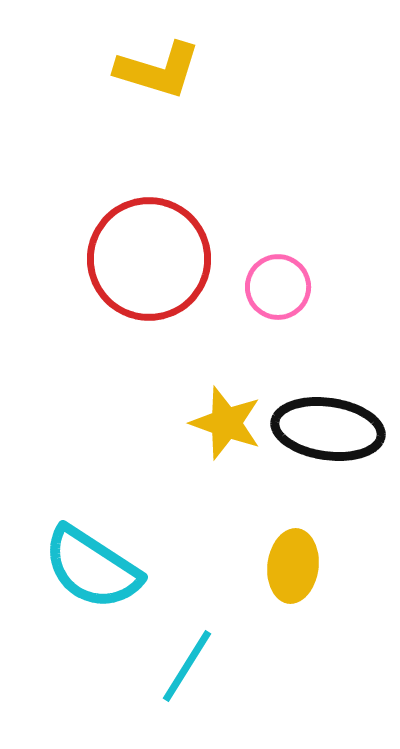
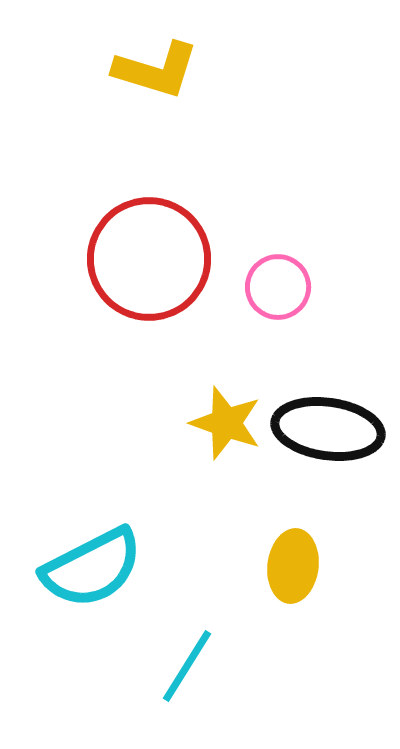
yellow L-shape: moved 2 px left
cyan semicircle: rotated 60 degrees counterclockwise
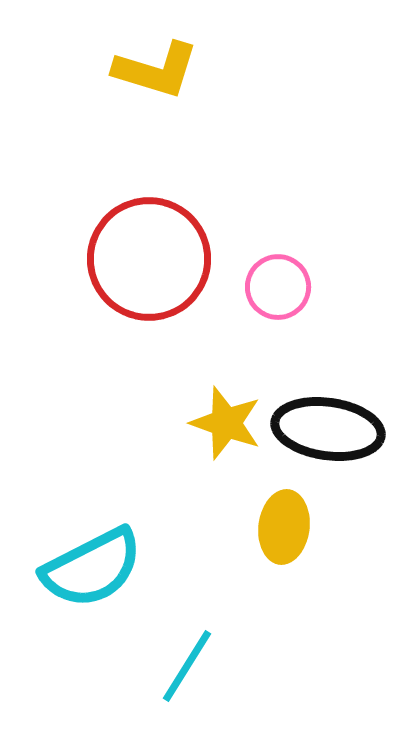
yellow ellipse: moved 9 px left, 39 px up
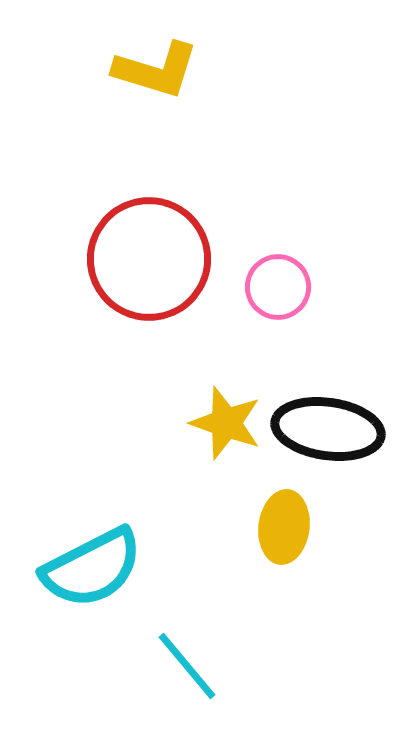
cyan line: rotated 72 degrees counterclockwise
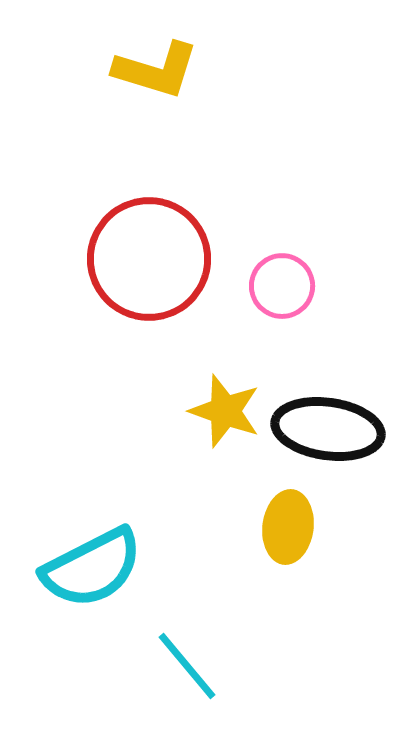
pink circle: moved 4 px right, 1 px up
yellow star: moved 1 px left, 12 px up
yellow ellipse: moved 4 px right
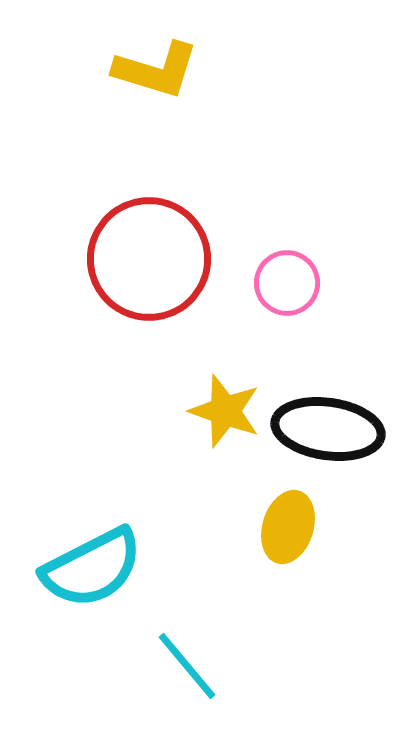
pink circle: moved 5 px right, 3 px up
yellow ellipse: rotated 10 degrees clockwise
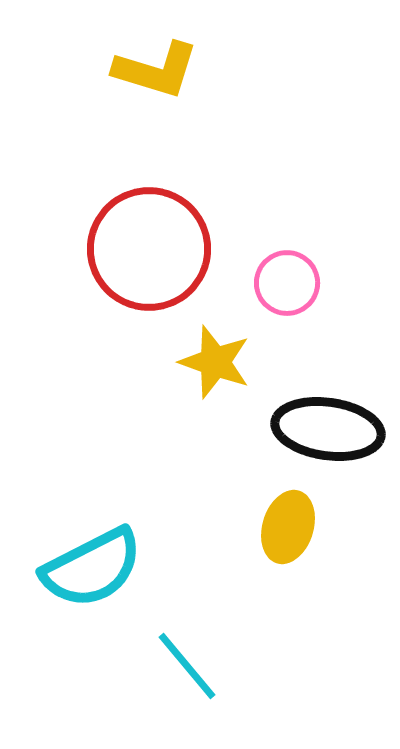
red circle: moved 10 px up
yellow star: moved 10 px left, 49 px up
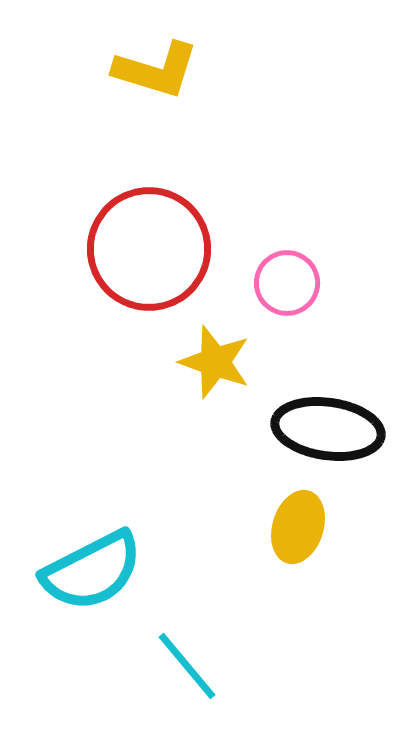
yellow ellipse: moved 10 px right
cyan semicircle: moved 3 px down
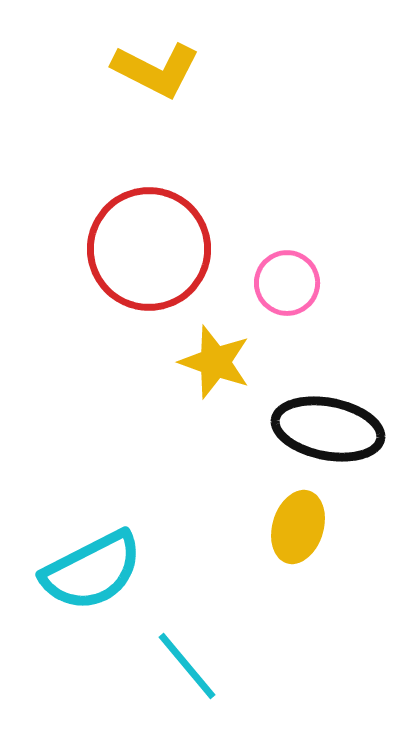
yellow L-shape: rotated 10 degrees clockwise
black ellipse: rotated 3 degrees clockwise
